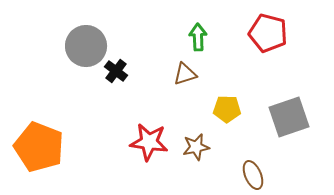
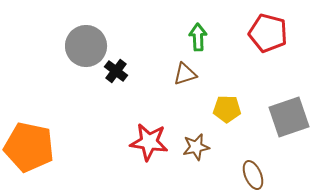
orange pentagon: moved 10 px left; rotated 9 degrees counterclockwise
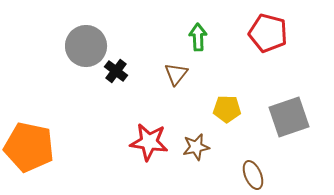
brown triangle: moved 9 px left; rotated 35 degrees counterclockwise
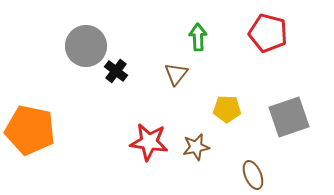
orange pentagon: moved 1 px right, 17 px up
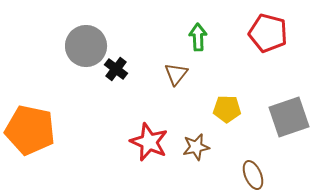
black cross: moved 2 px up
red star: rotated 15 degrees clockwise
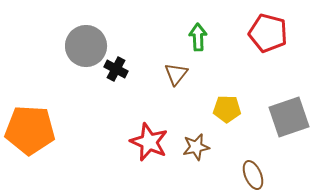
black cross: rotated 10 degrees counterclockwise
orange pentagon: rotated 9 degrees counterclockwise
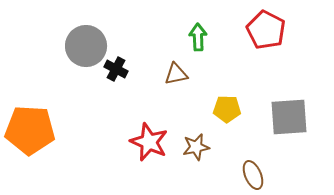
red pentagon: moved 2 px left, 3 px up; rotated 12 degrees clockwise
brown triangle: rotated 40 degrees clockwise
gray square: rotated 15 degrees clockwise
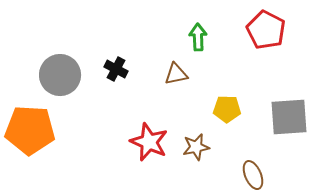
gray circle: moved 26 px left, 29 px down
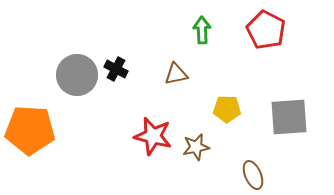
green arrow: moved 4 px right, 7 px up
gray circle: moved 17 px right
red star: moved 4 px right, 6 px up; rotated 9 degrees counterclockwise
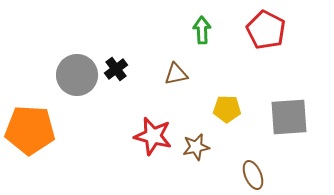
black cross: rotated 25 degrees clockwise
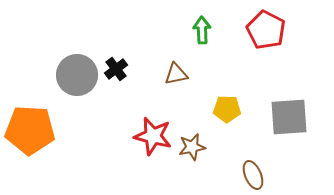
brown star: moved 4 px left
